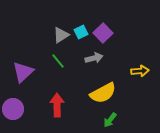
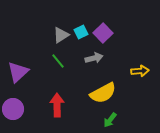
purple triangle: moved 5 px left
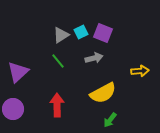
purple square: rotated 24 degrees counterclockwise
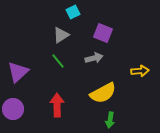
cyan square: moved 8 px left, 20 px up
green arrow: rotated 28 degrees counterclockwise
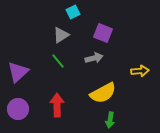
purple circle: moved 5 px right
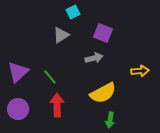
green line: moved 8 px left, 16 px down
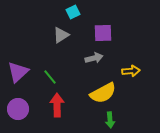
purple square: rotated 24 degrees counterclockwise
yellow arrow: moved 9 px left
green arrow: rotated 14 degrees counterclockwise
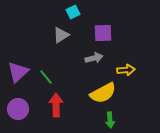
yellow arrow: moved 5 px left, 1 px up
green line: moved 4 px left
red arrow: moved 1 px left
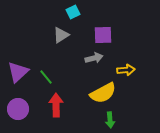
purple square: moved 2 px down
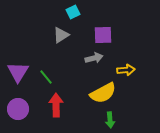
purple triangle: rotated 15 degrees counterclockwise
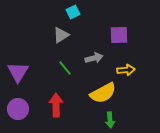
purple square: moved 16 px right
green line: moved 19 px right, 9 px up
